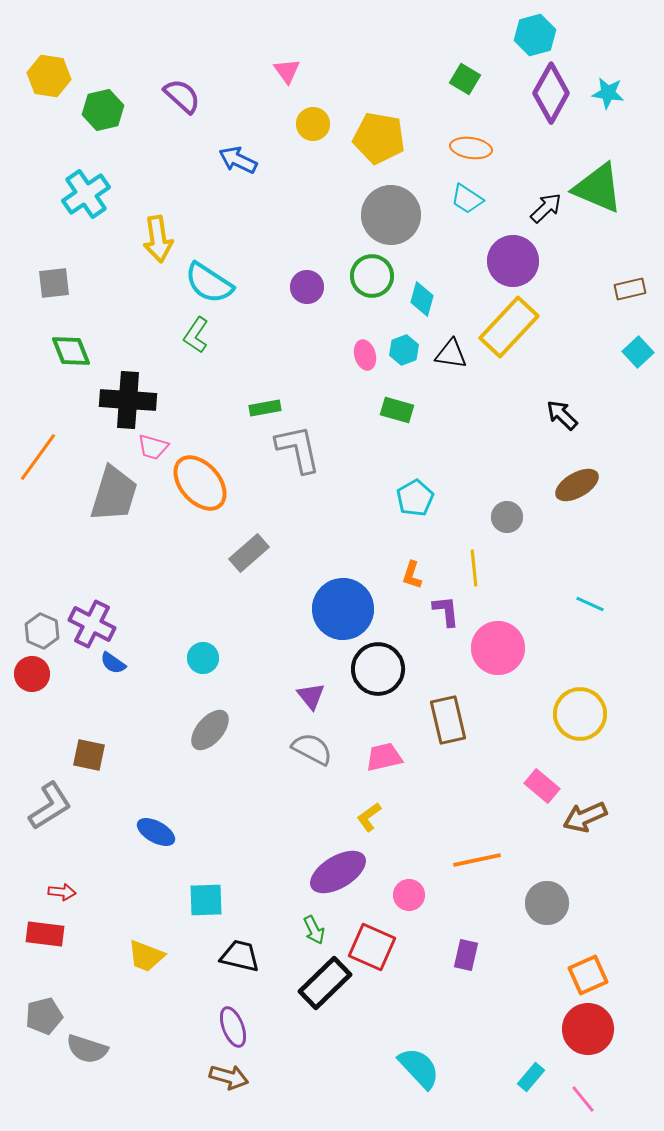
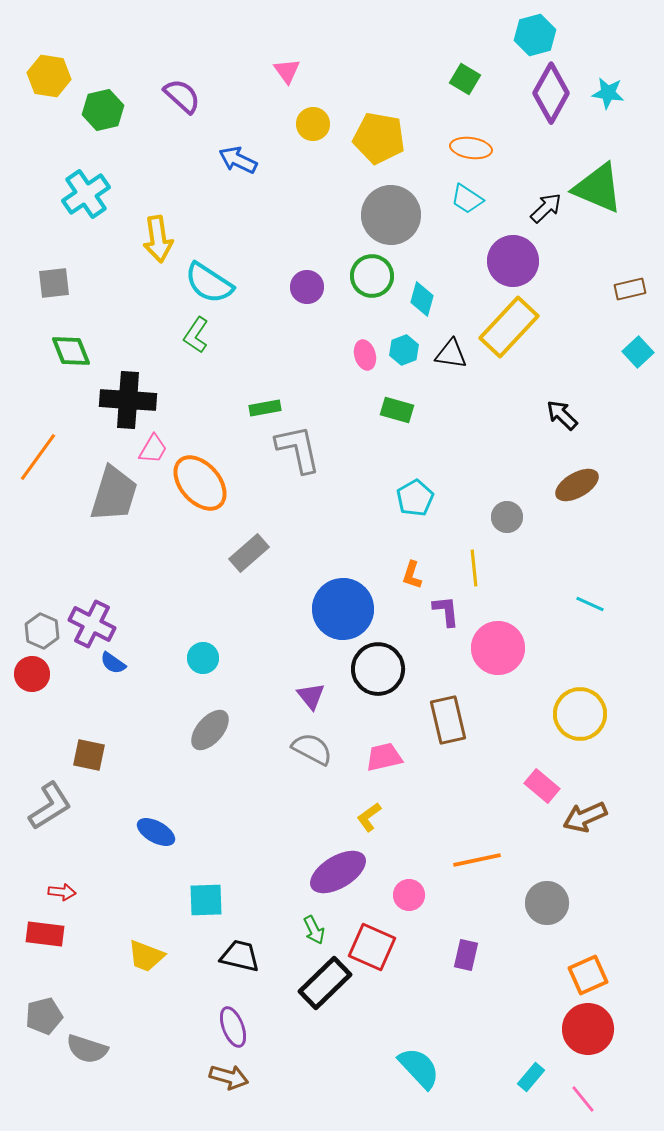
pink trapezoid at (153, 447): moved 2 px down; rotated 76 degrees counterclockwise
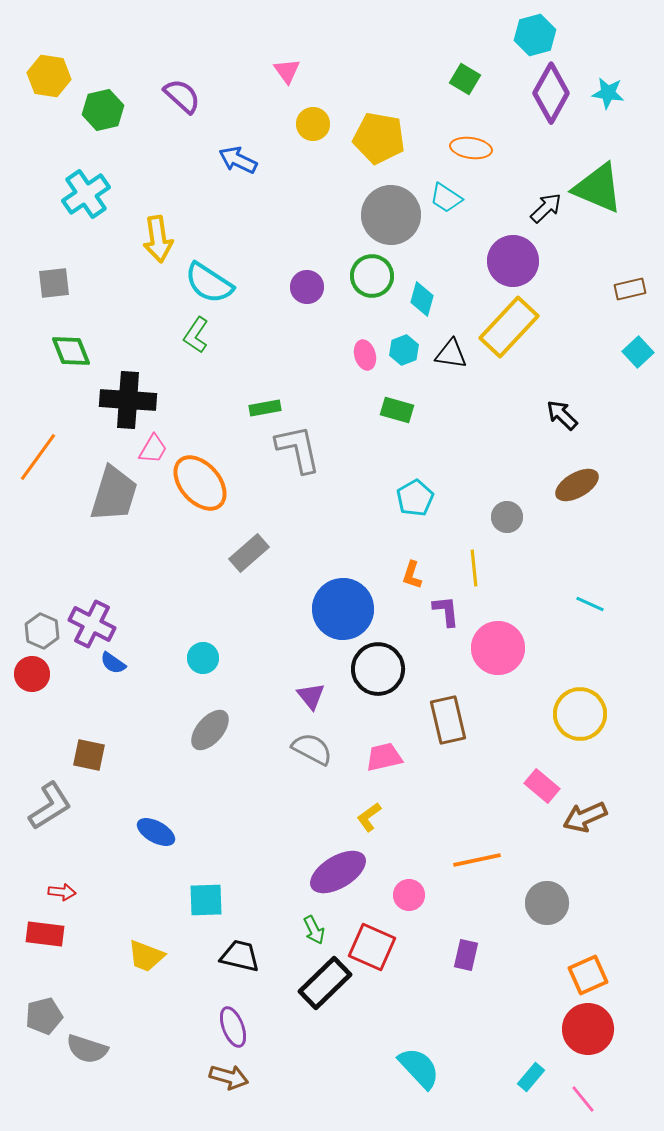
cyan trapezoid at (467, 199): moved 21 px left, 1 px up
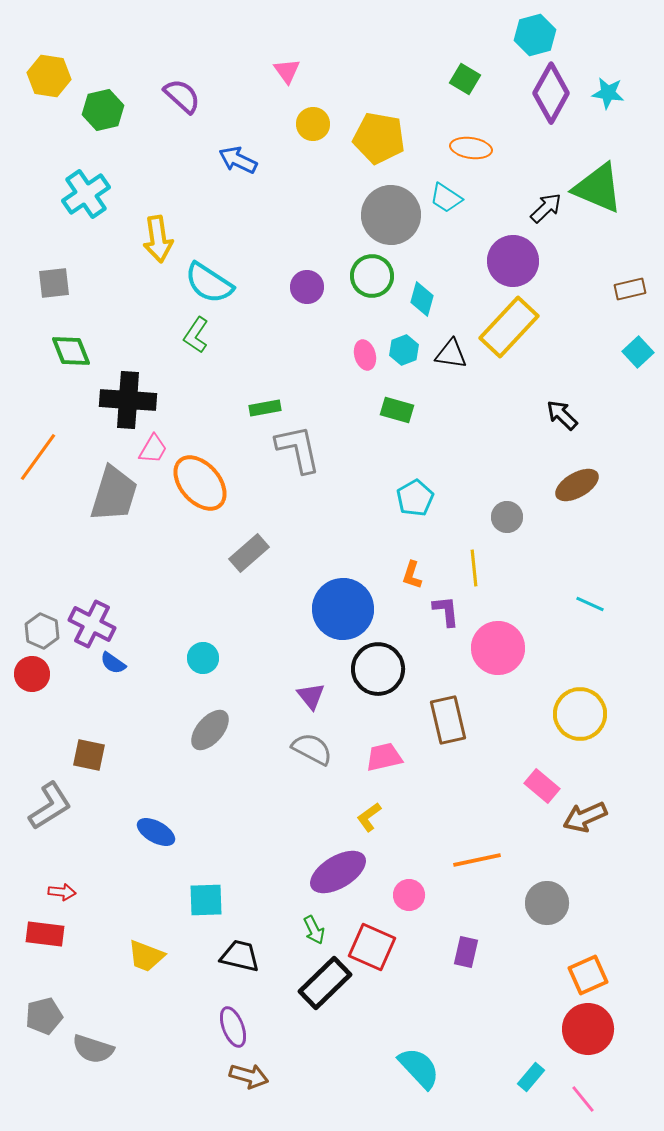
purple rectangle at (466, 955): moved 3 px up
gray semicircle at (87, 1049): moved 6 px right
brown arrow at (229, 1077): moved 20 px right, 1 px up
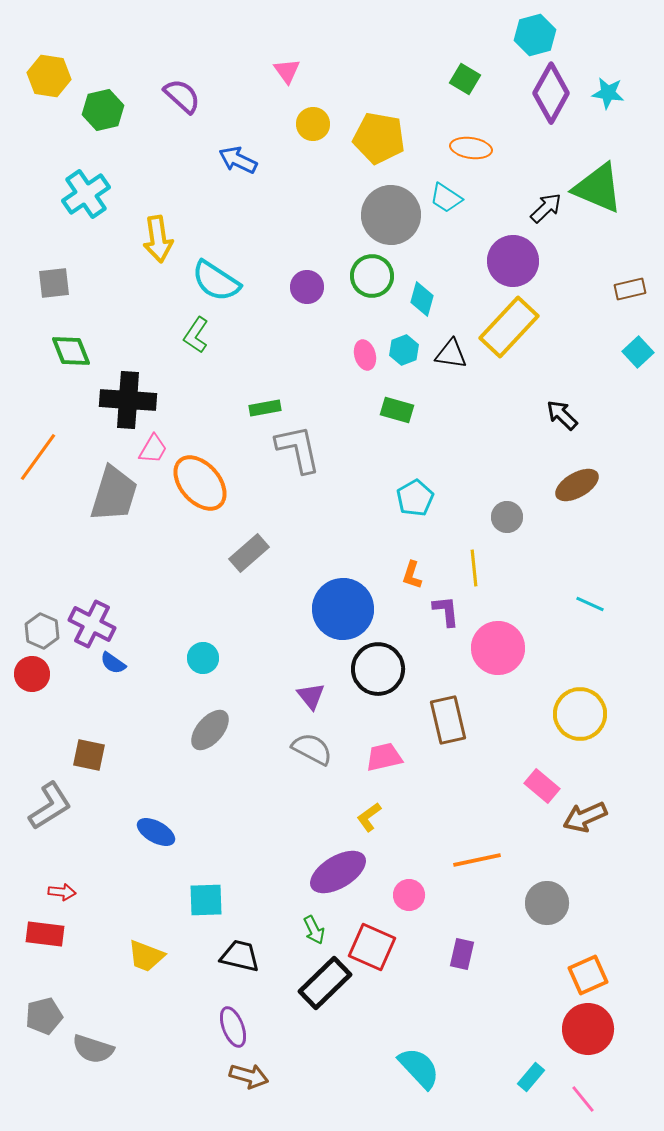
cyan semicircle at (209, 283): moved 7 px right, 2 px up
purple rectangle at (466, 952): moved 4 px left, 2 px down
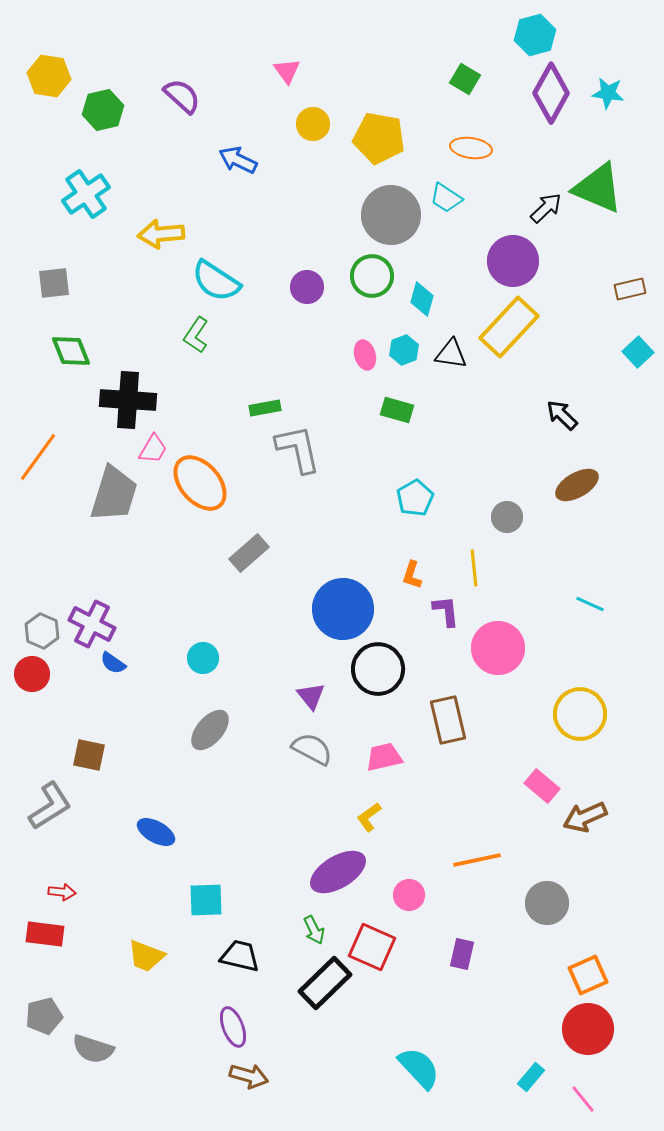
yellow arrow at (158, 239): moved 3 px right, 5 px up; rotated 93 degrees clockwise
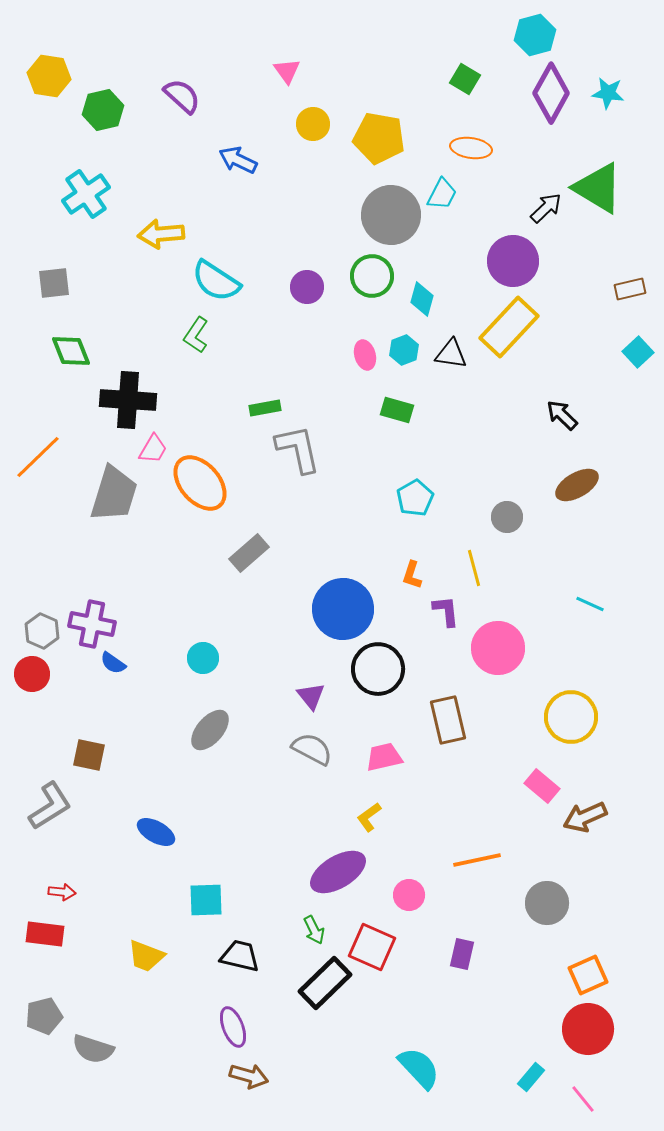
green triangle at (598, 188): rotated 8 degrees clockwise
cyan trapezoid at (446, 198): moved 4 px left, 4 px up; rotated 96 degrees counterclockwise
orange line at (38, 457): rotated 10 degrees clockwise
yellow line at (474, 568): rotated 9 degrees counterclockwise
purple cross at (92, 624): rotated 15 degrees counterclockwise
yellow circle at (580, 714): moved 9 px left, 3 px down
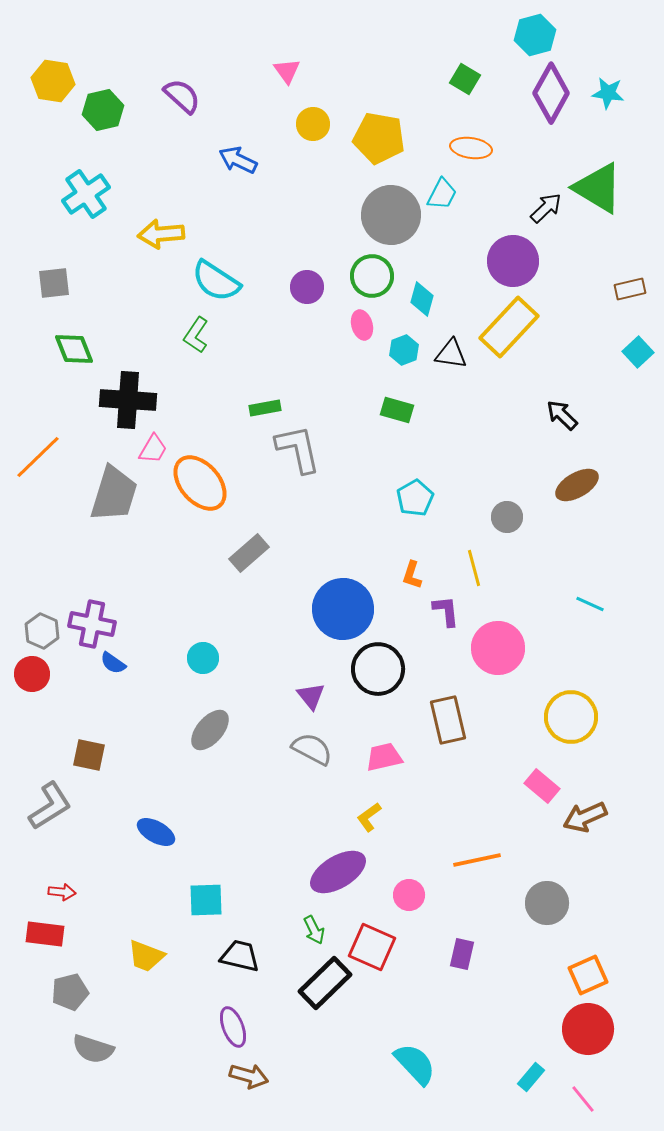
yellow hexagon at (49, 76): moved 4 px right, 5 px down
green diamond at (71, 351): moved 3 px right, 2 px up
pink ellipse at (365, 355): moved 3 px left, 30 px up
gray pentagon at (44, 1016): moved 26 px right, 24 px up
cyan semicircle at (419, 1068): moved 4 px left, 4 px up
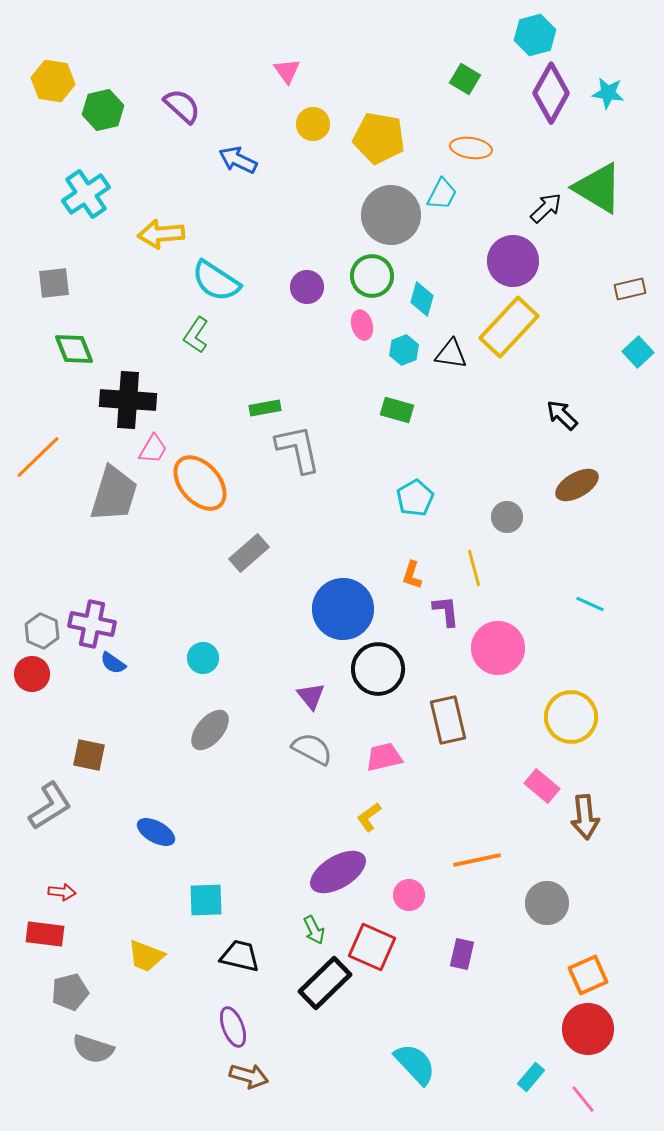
purple semicircle at (182, 96): moved 10 px down
brown arrow at (585, 817): rotated 72 degrees counterclockwise
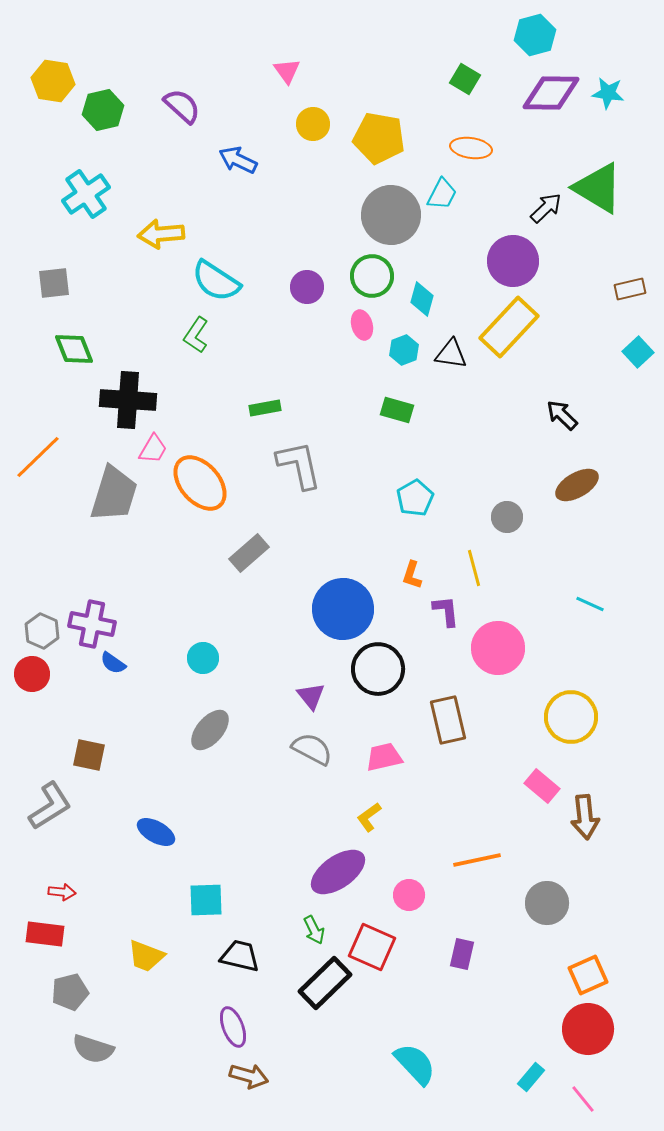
purple diamond at (551, 93): rotated 62 degrees clockwise
gray L-shape at (298, 449): moved 1 px right, 16 px down
purple ellipse at (338, 872): rotated 4 degrees counterclockwise
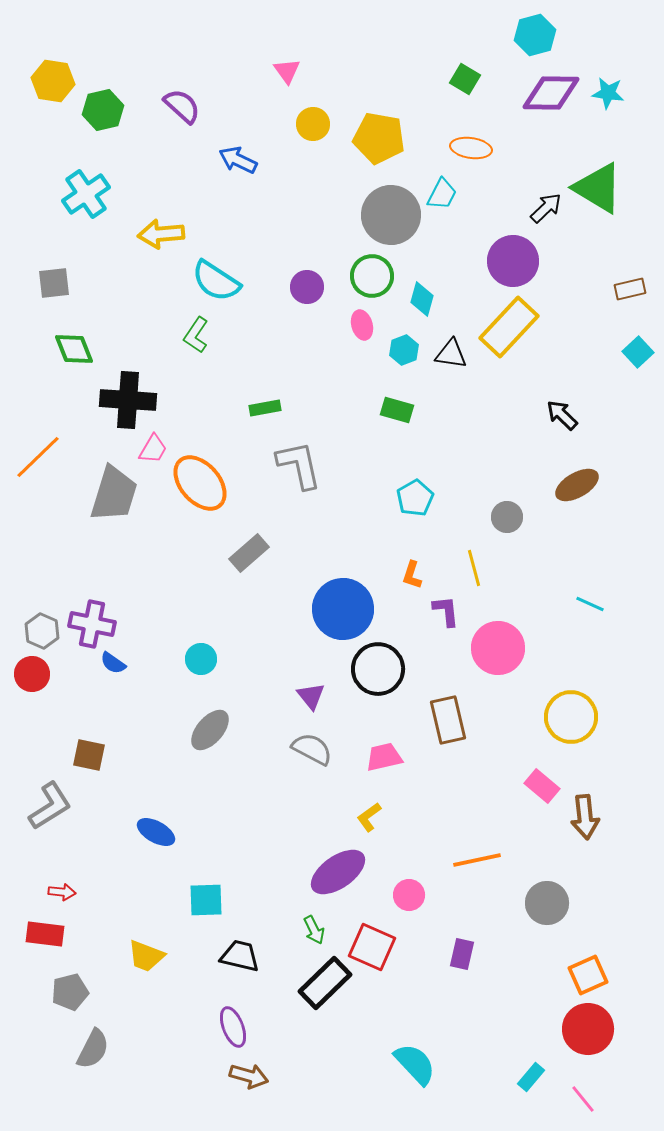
cyan circle at (203, 658): moved 2 px left, 1 px down
gray semicircle at (93, 1049): rotated 81 degrees counterclockwise
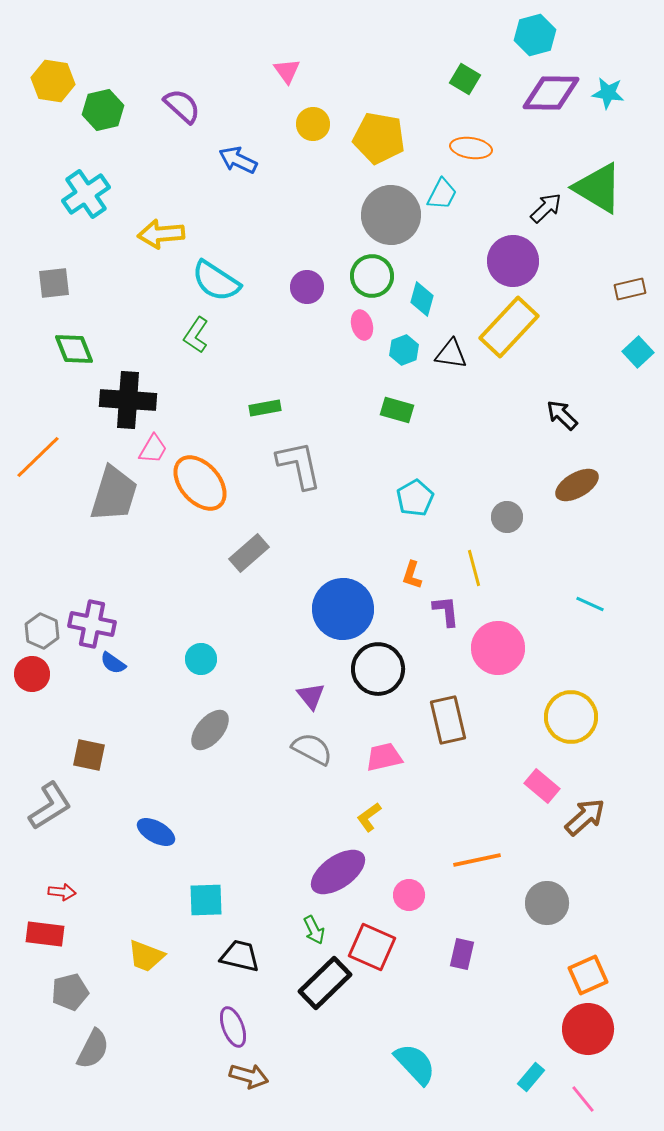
brown arrow at (585, 817): rotated 126 degrees counterclockwise
